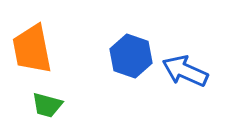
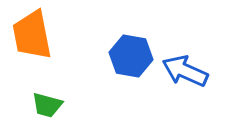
orange trapezoid: moved 14 px up
blue hexagon: rotated 9 degrees counterclockwise
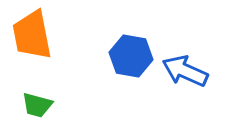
green trapezoid: moved 10 px left
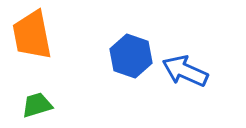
blue hexagon: rotated 9 degrees clockwise
green trapezoid: rotated 148 degrees clockwise
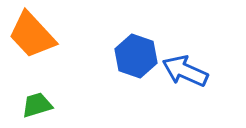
orange trapezoid: rotated 32 degrees counterclockwise
blue hexagon: moved 5 px right
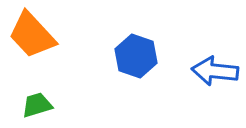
blue arrow: moved 30 px right; rotated 18 degrees counterclockwise
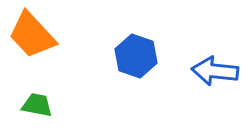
green trapezoid: rotated 28 degrees clockwise
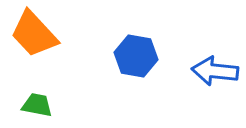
orange trapezoid: moved 2 px right, 1 px up
blue hexagon: rotated 9 degrees counterclockwise
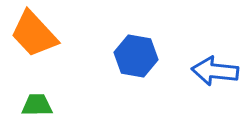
green trapezoid: rotated 12 degrees counterclockwise
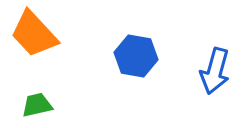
blue arrow: rotated 81 degrees counterclockwise
green trapezoid: rotated 12 degrees counterclockwise
